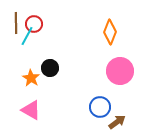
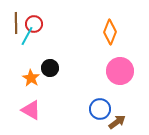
blue circle: moved 2 px down
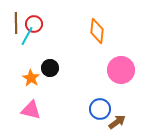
orange diamond: moved 13 px left, 1 px up; rotated 15 degrees counterclockwise
pink circle: moved 1 px right, 1 px up
pink triangle: rotated 15 degrees counterclockwise
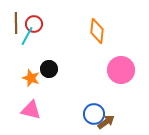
black circle: moved 1 px left, 1 px down
orange star: rotated 12 degrees counterclockwise
blue circle: moved 6 px left, 5 px down
brown arrow: moved 11 px left
